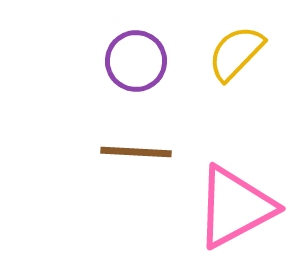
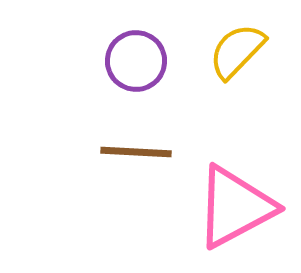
yellow semicircle: moved 1 px right, 2 px up
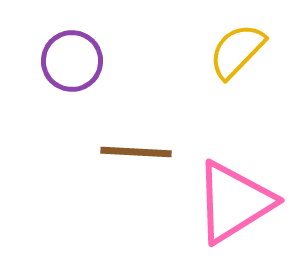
purple circle: moved 64 px left
pink triangle: moved 1 px left, 5 px up; rotated 4 degrees counterclockwise
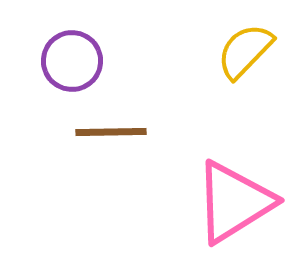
yellow semicircle: moved 8 px right
brown line: moved 25 px left, 20 px up; rotated 4 degrees counterclockwise
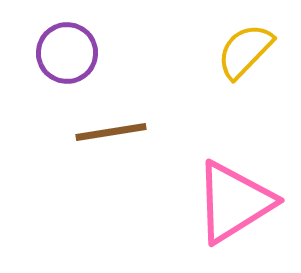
purple circle: moved 5 px left, 8 px up
brown line: rotated 8 degrees counterclockwise
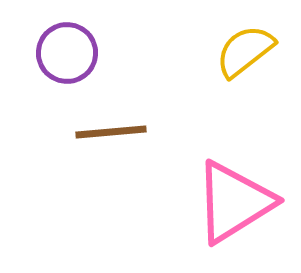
yellow semicircle: rotated 8 degrees clockwise
brown line: rotated 4 degrees clockwise
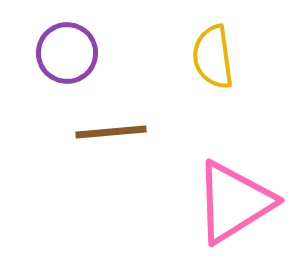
yellow semicircle: moved 32 px left, 6 px down; rotated 60 degrees counterclockwise
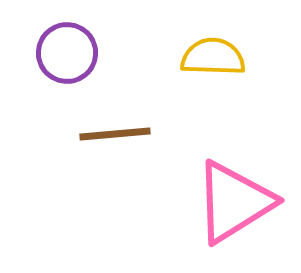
yellow semicircle: rotated 100 degrees clockwise
brown line: moved 4 px right, 2 px down
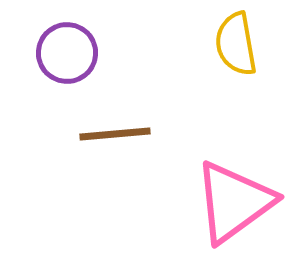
yellow semicircle: moved 23 px right, 13 px up; rotated 102 degrees counterclockwise
pink triangle: rotated 4 degrees counterclockwise
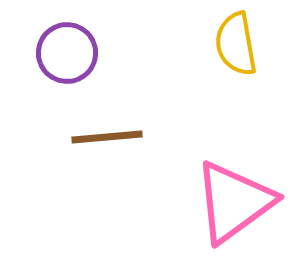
brown line: moved 8 px left, 3 px down
